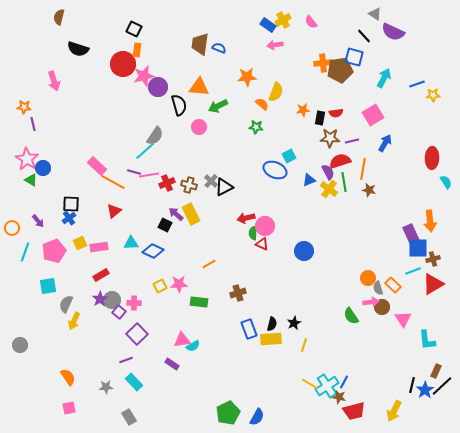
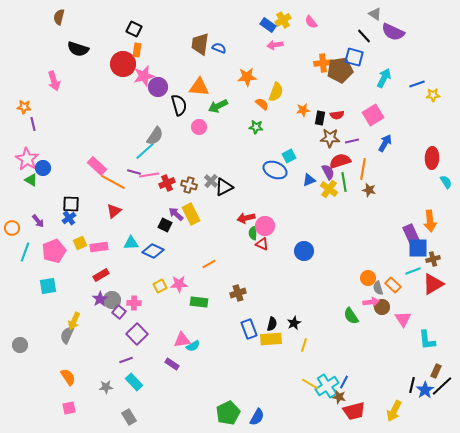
red semicircle at (336, 113): moved 1 px right, 2 px down
gray semicircle at (66, 304): moved 1 px right, 31 px down
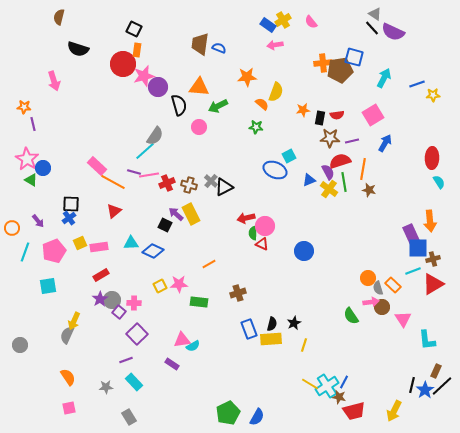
black line at (364, 36): moved 8 px right, 8 px up
cyan semicircle at (446, 182): moved 7 px left
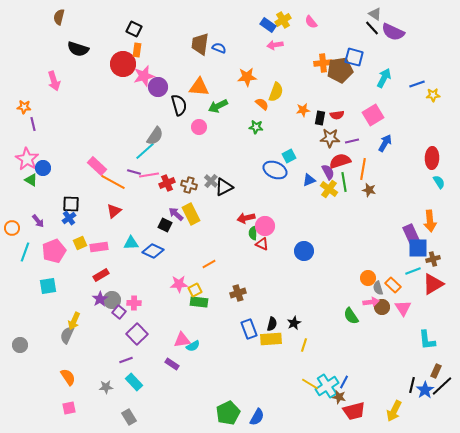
yellow square at (160, 286): moved 35 px right, 4 px down
pink triangle at (403, 319): moved 11 px up
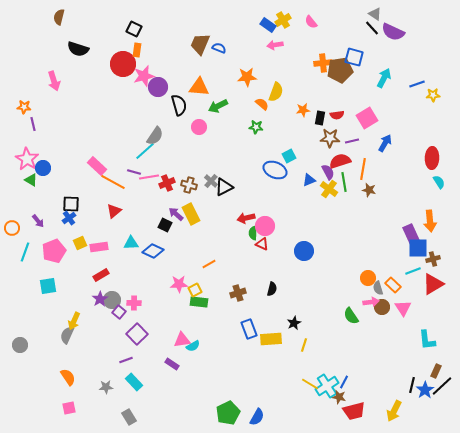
brown trapezoid at (200, 44): rotated 15 degrees clockwise
pink square at (373, 115): moved 6 px left, 3 px down
pink line at (149, 175): moved 2 px down
black semicircle at (272, 324): moved 35 px up
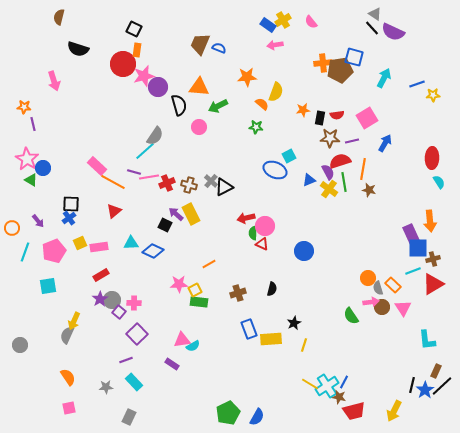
gray rectangle at (129, 417): rotated 56 degrees clockwise
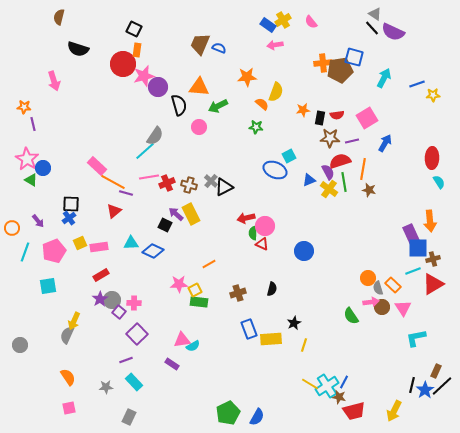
purple line at (134, 172): moved 8 px left, 21 px down
cyan L-shape at (427, 340): moved 11 px left, 2 px up; rotated 85 degrees clockwise
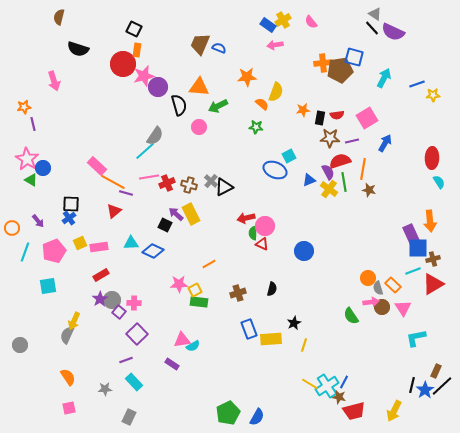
orange star at (24, 107): rotated 16 degrees counterclockwise
gray star at (106, 387): moved 1 px left, 2 px down
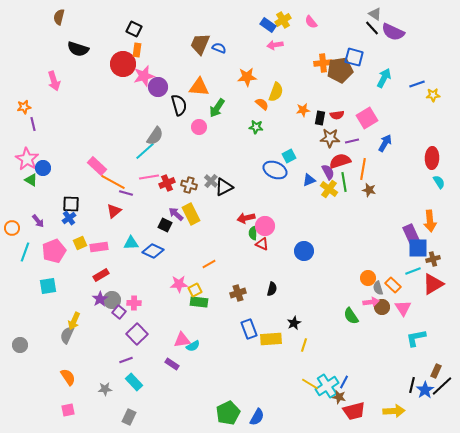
green arrow at (218, 106): moved 1 px left, 2 px down; rotated 30 degrees counterclockwise
pink square at (69, 408): moved 1 px left, 2 px down
yellow arrow at (394, 411): rotated 120 degrees counterclockwise
